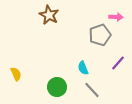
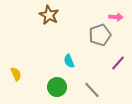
cyan semicircle: moved 14 px left, 7 px up
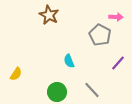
gray pentagon: rotated 25 degrees counterclockwise
yellow semicircle: rotated 56 degrees clockwise
green circle: moved 5 px down
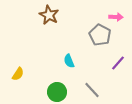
yellow semicircle: moved 2 px right
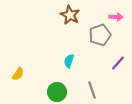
brown star: moved 21 px right
gray pentagon: rotated 25 degrees clockwise
cyan semicircle: rotated 40 degrees clockwise
gray line: rotated 24 degrees clockwise
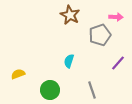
yellow semicircle: rotated 144 degrees counterclockwise
green circle: moved 7 px left, 2 px up
